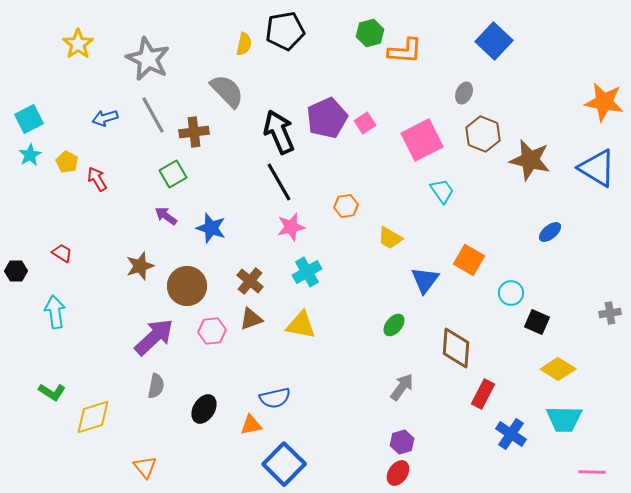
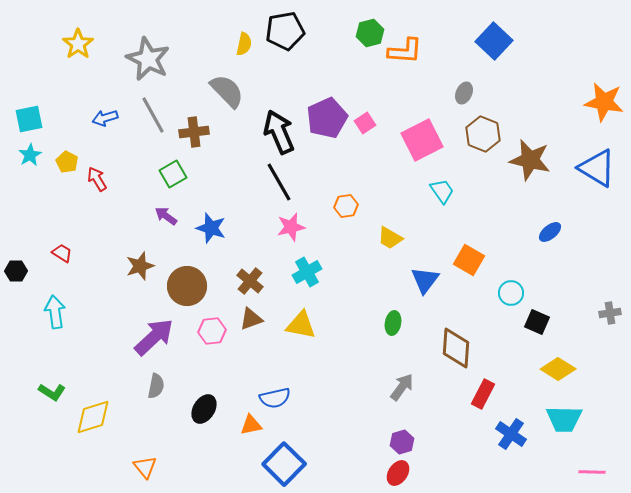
cyan square at (29, 119): rotated 16 degrees clockwise
green ellipse at (394, 325): moved 1 px left, 2 px up; rotated 30 degrees counterclockwise
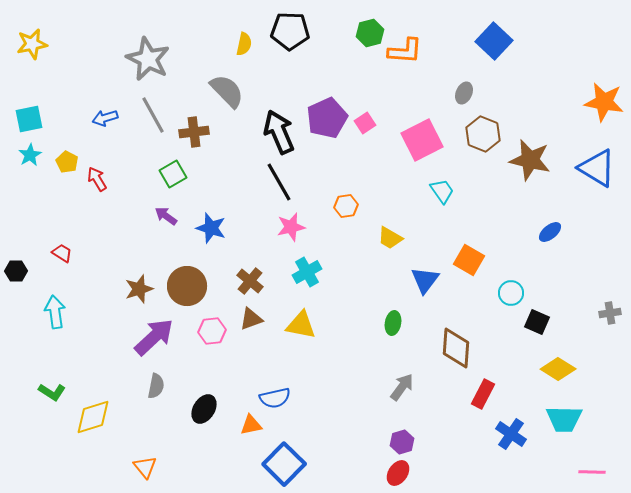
black pentagon at (285, 31): moved 5 px right; rotated 12 degrees clockwise
yellow star at (78, 44): moved 46 px left; rotated 24 degrees clockwise
brown star at (140, 266): moved 1 px left, 23 px down
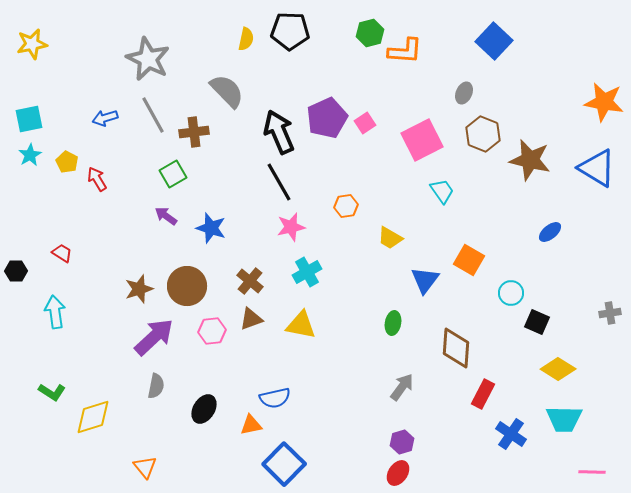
yellow semicircle at (244, 44): moved 2 px right, 5 px up
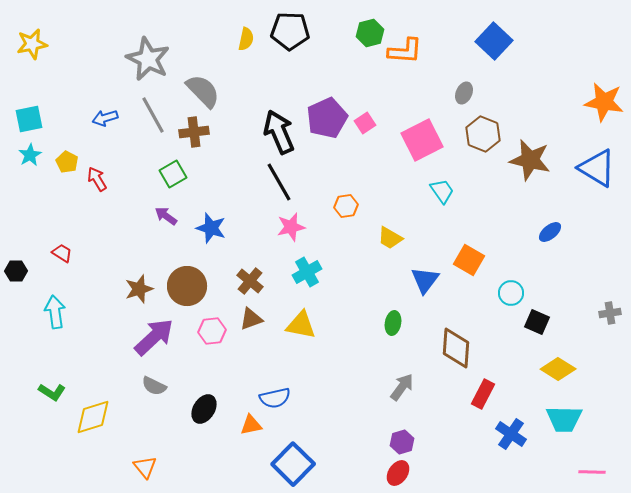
gray semicircle at (227, 91): moved 24 px left
gray semicircle at (156, 386): moved 2 px left; rotated 105 degrees clockwise
blue square at (284, 464): moved 9 px right
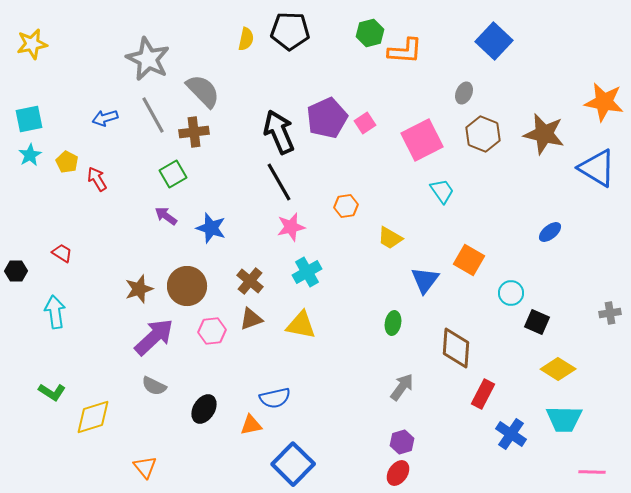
brown star at (530, 160): moved 14 px right, 26 px up
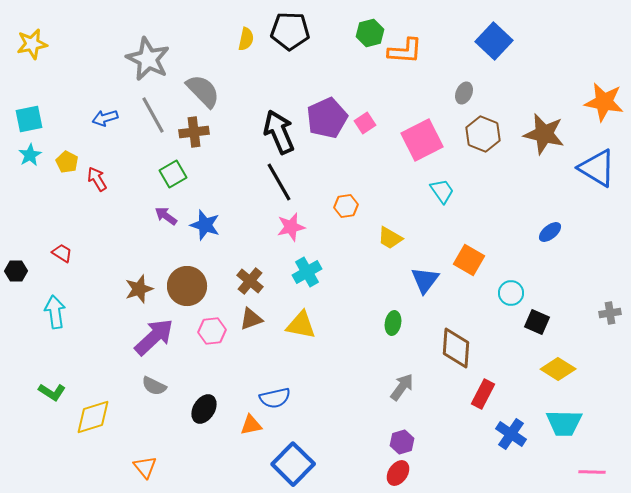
blue star at (211, 228): moved 6 px left, 3 px up
cyan trapezoid at (564, 419): moved 4 px down
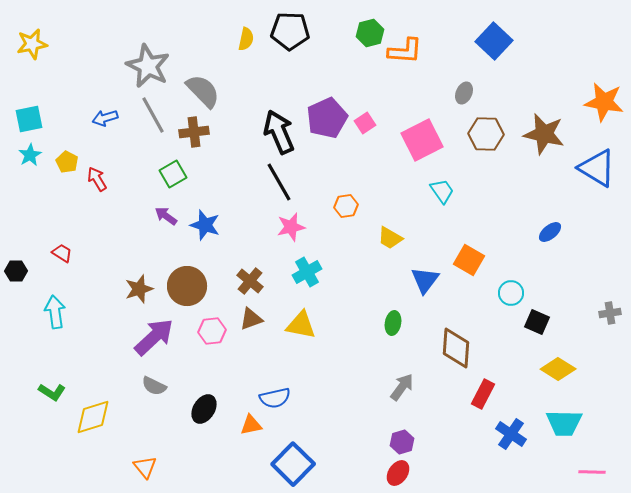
gray star at (148, 59): moved 7 px down
brown hexagon at (483, 134): moved 3 px right; rotated 20 degrees counterclockwise
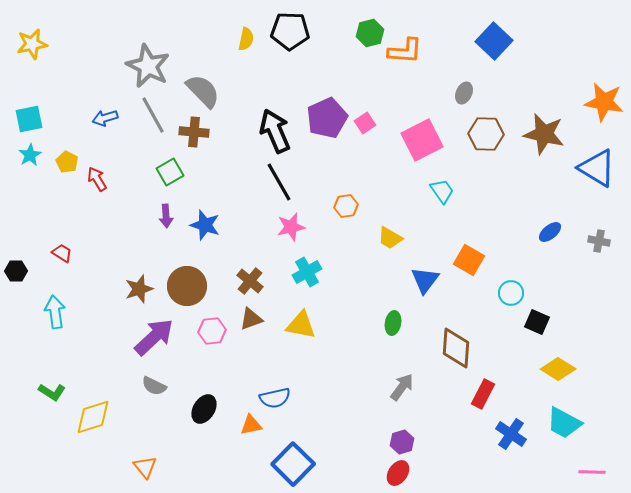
brown cross at (194, 132): rotated 12 degrees clockwise
black arrow at (279, 132): moved 4 px left, 1 px up
green square at (173, 174): moved 3 px left, 2 px up
purple arrow at (166, 216): rotated 130 degrees counterclockwise
gray cross at (610, 313): moved 11 px left, 72 px up; rotated 20 degrees clockwise
cyan trapezoid at (564, 423): rotated 27 degrees clockwise
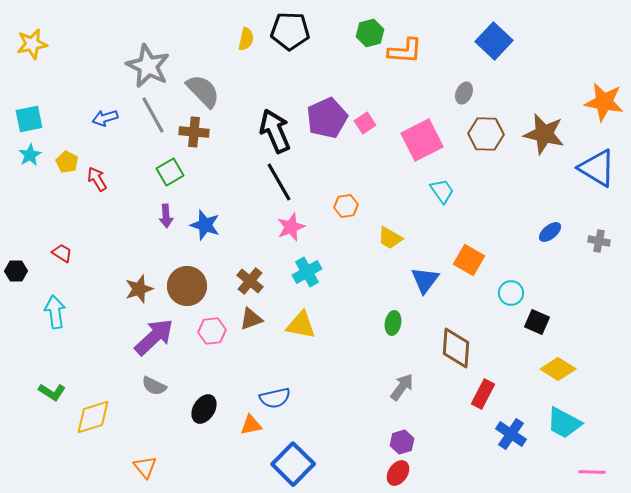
pink star at (291, 227): rotated 8 degrees counterclockwise
